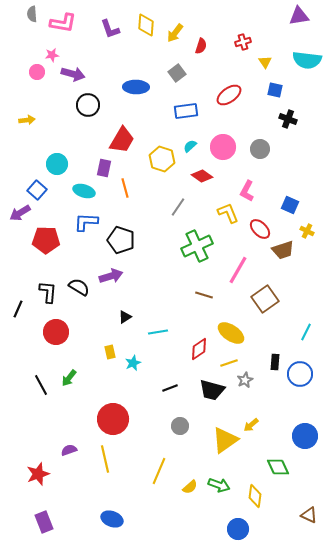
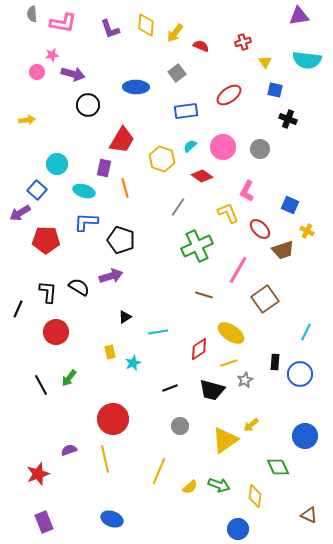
red semicircle at (201, 46): rotated 84 degrees counterclockwise
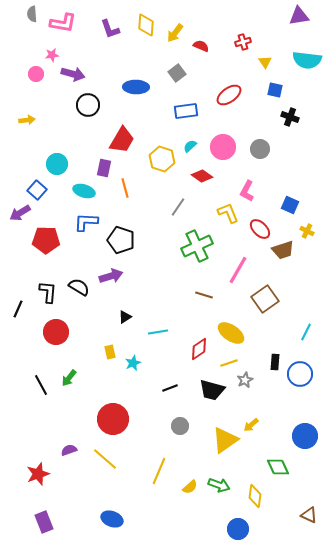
pink circle at (37, 72): moved 1 px left, 2 px down
black cross at (288, 119): moved 2 px right, 2 px up
yellow line at (105, 459): rotated 36 degrees counterclockwise
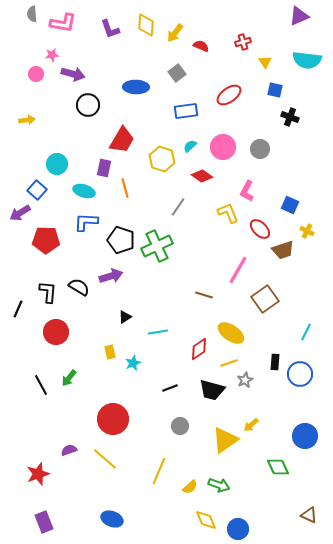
purple triangle at (299, 16): rotated 15 degrees counterclockwise
green cross at (197, 246): moved 40 px left
yellow diamond at (255, 496): moved 49 px left, 24 px down; rotated 30 degrees counterclockwise
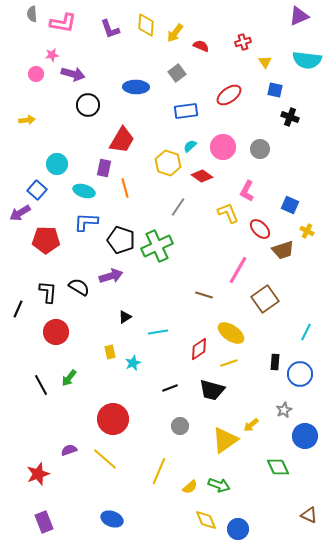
yellow hexagon at (162, 159): moved 6 px right, 4 px down
gray star at (245, 380): moved 39 px right, 30 px down
